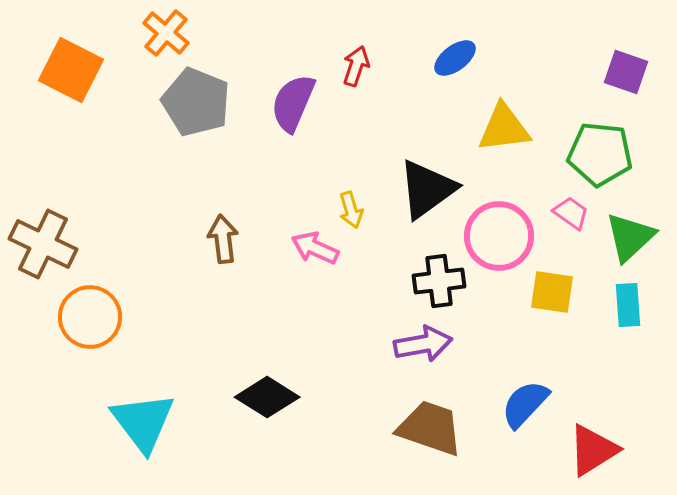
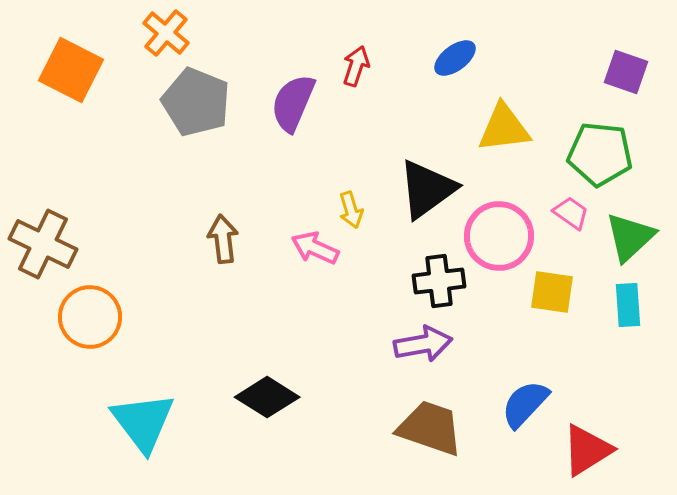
red triangle: moved 6 px left
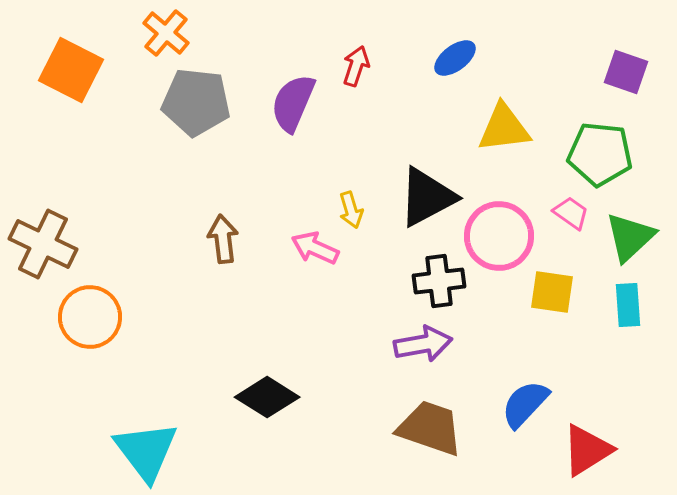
gray pentagon: rotated 16 degrees counterclockwise
black triangle: moved 8 px down; rotated 8 degrees clockwise
cyan triangle: moved 3 px right, 29 px down
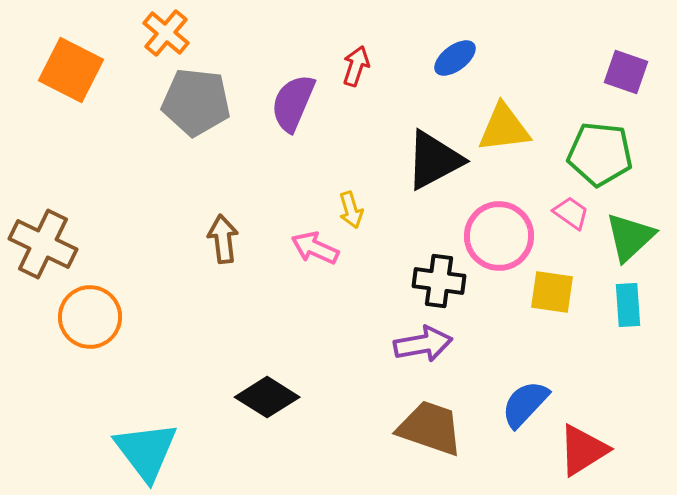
black triangle: moved 7 px right, 37 px up
black cross: rotated 15 degrees clockwise
red triangle: moved 4 px left
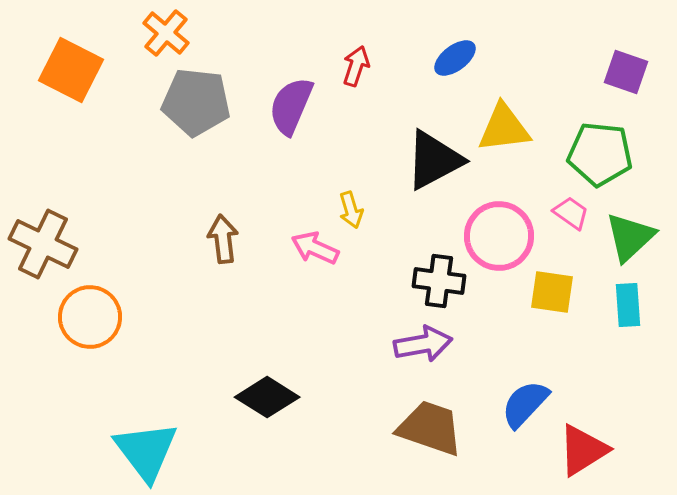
purple semicircle: moved 2 px left, 3 px down
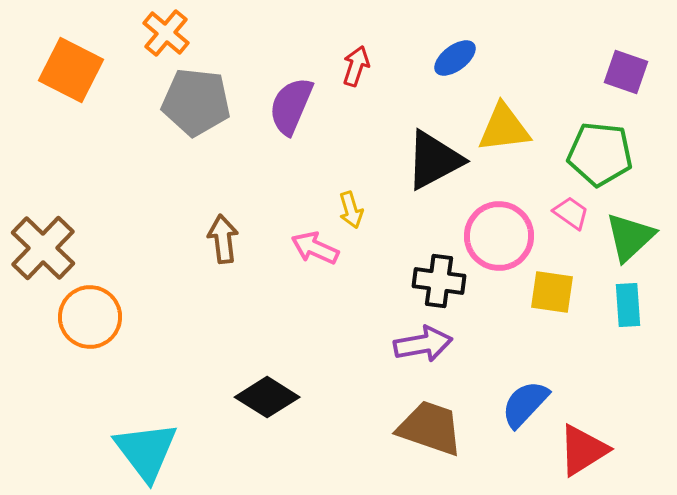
brown cross: moved 4 px down; rotated 18 degrees clockwise
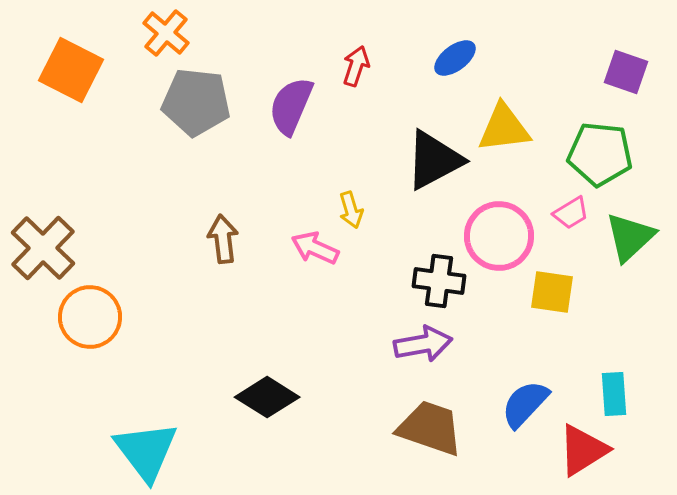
pink trapezoid: rotated 114 degrees clockwise
cyan rectangle: moved 14 px left, 89 px down
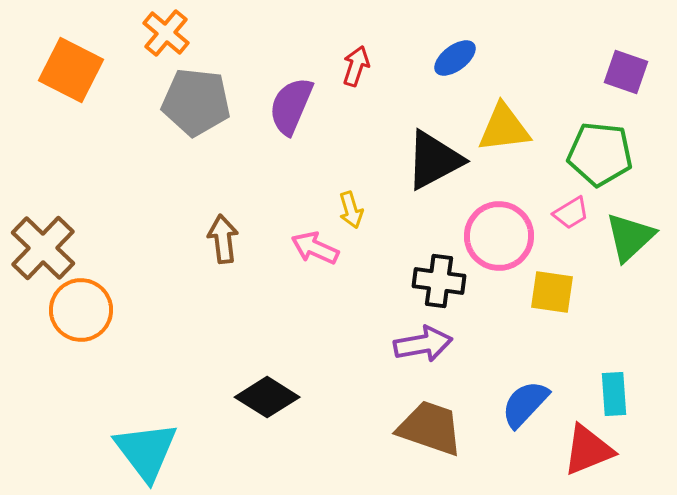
orange circle: moved 9 px left, 7 px up
red triangle: moved 5 px right; rotated 10 degrees clockwise
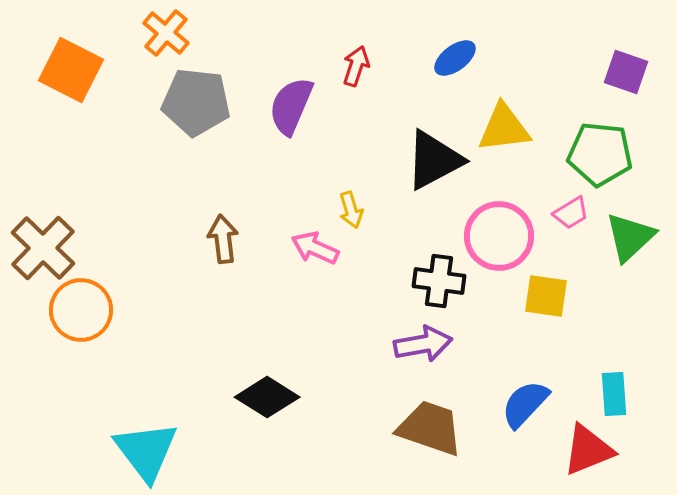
yellow square: moved 6 px left, 4 px down
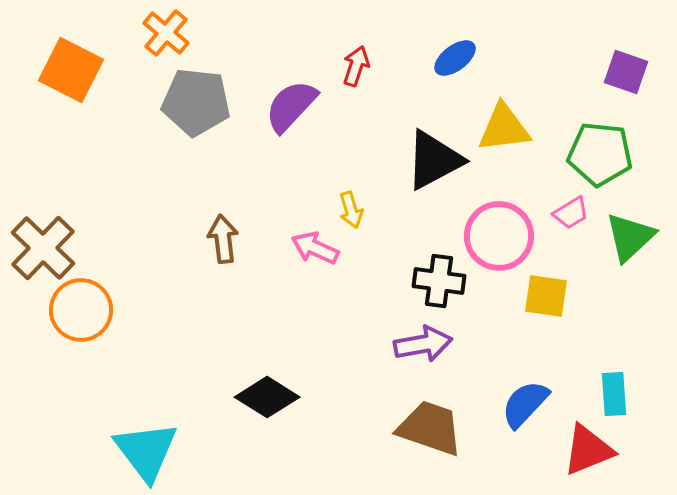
purple semicircle: rotated 20 degrees clockwise
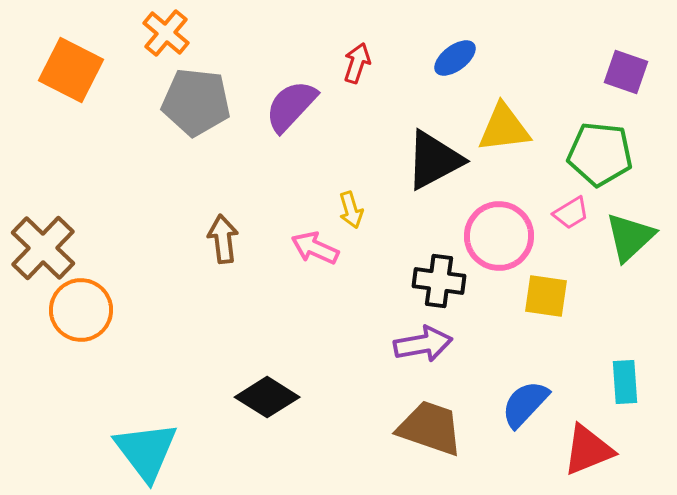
red arrow: moved 1 px right, 3 px up
cyan rectangle: moved 11 px right, 12 px up
